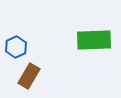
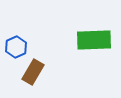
brown rectangle: moved 4 px right, 4 px up
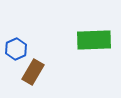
blue hexagon: moved 2 px down
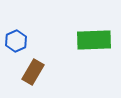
blue hexagon: moved 8 px up
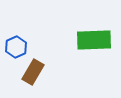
blue hexagon: moved 6 px down
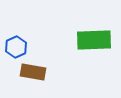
brown rectangle: rotated 70 degrees clockwise
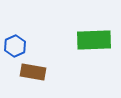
blue hexagon: moved 1 px left, 1 px up
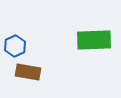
brown rectangle: moved 5 px left
